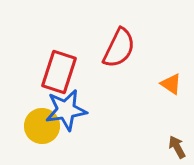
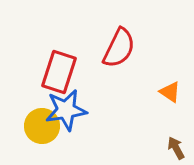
orange triangle: moved 1 px left, 8 px down
brown arrow: moved 1 px left, 1 px down
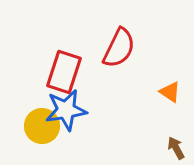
red rectangle: moved 5 px right
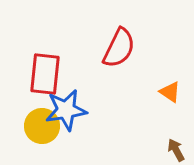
red rectangle: moved 19 px left, 2 px down; rotated 12 degrees counterclockwise
brown arrow: moved 2 px down
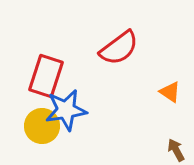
red semicircle: rotated 27 degrees clockwise
red rectangle: moved 1 px right, 2 px down; rotated 12 degrees clockwise
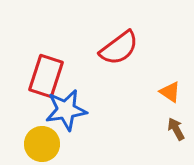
yellow circle: moved 18 px down
brown arrow: moved 21 px up
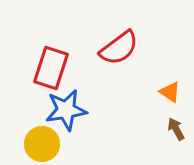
red rectangle: moved 5 px right, 8 px up
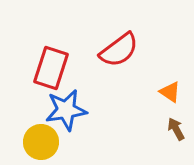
red semicircle: moved 2 px down
yellow circle: moved 1 px left, 2 px up
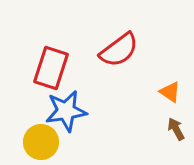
blue star: moved 1 px down
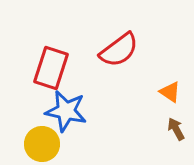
blue star: rotated 21 degrees clockwise
yellow circle: moved 1 px right, 2 px down
